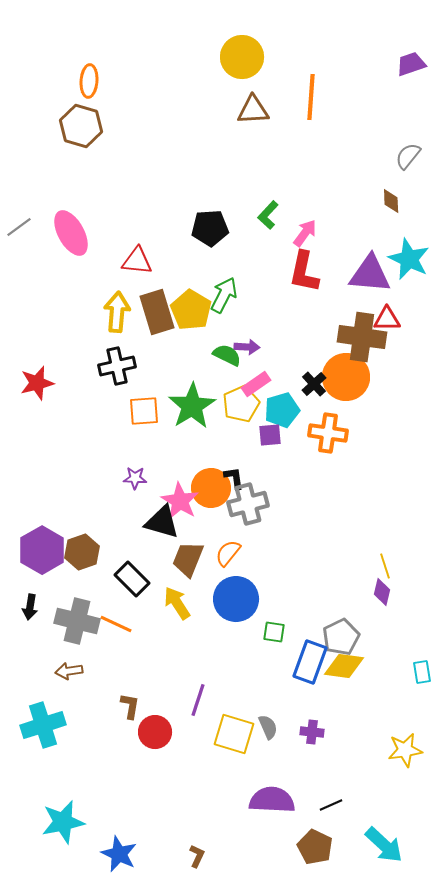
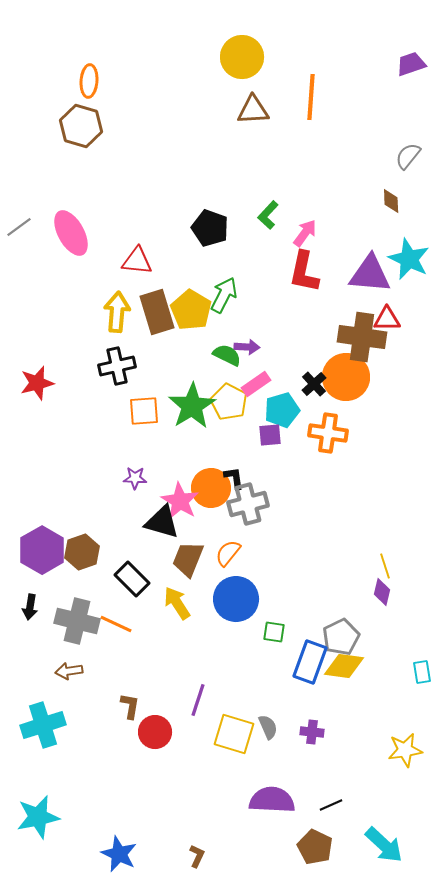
black pentagon at (210, 228): rotated 24 degrees clockwise
yellow pentagon at (241, 404): moved 12 px left, 2 px up; rotated 21 degrees counterclockwise
cyan star at (63, 822): moved 25 px left, 5 px up
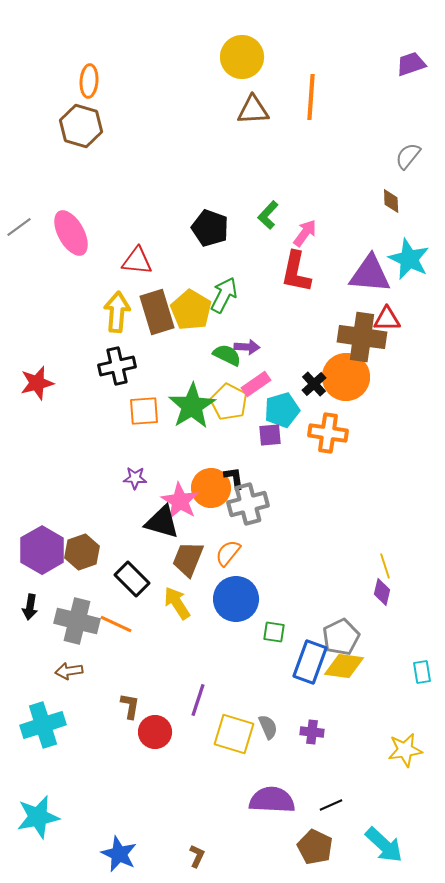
red L-shape at (304, 272): moved 8 px left
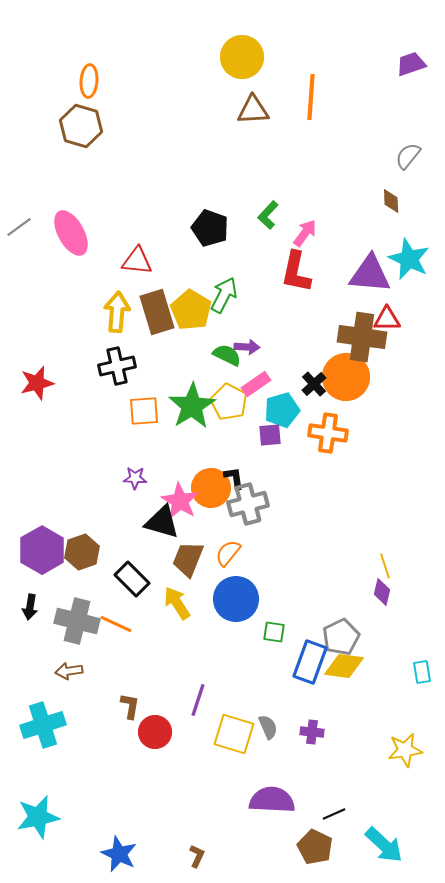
black line at (331, 805): moved 3 px right, 9 px down
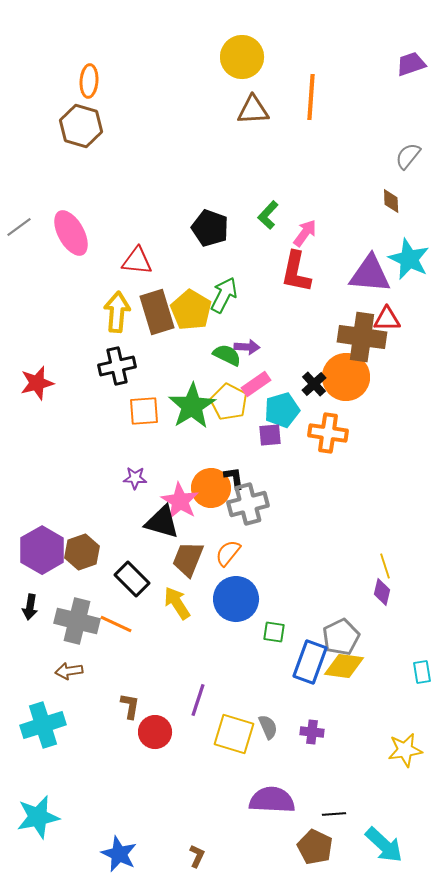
black line at (334, 814): rotated 20 degrees clockwise
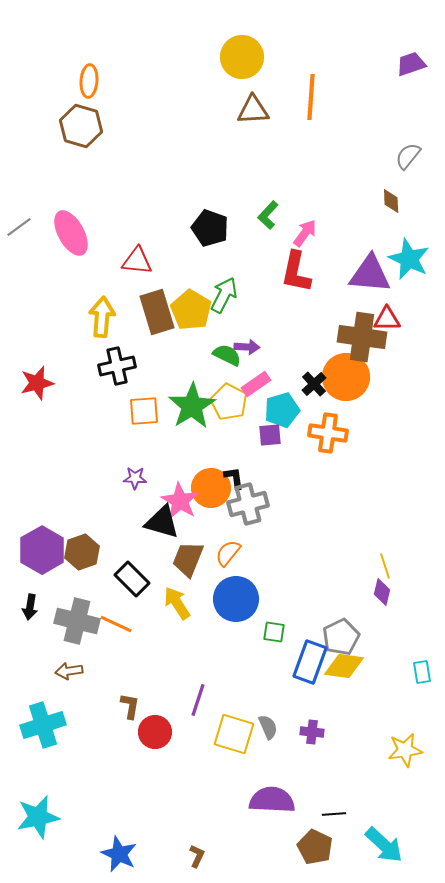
yellow arrow at (117, 312): moved 15 px left, 5 px down
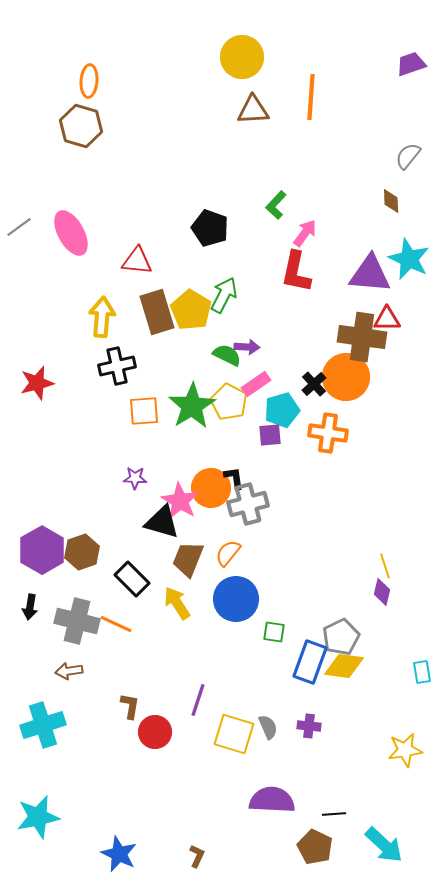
green L-shape at (268, 215): moved 8 px right, 10 px up
purple cross at (312, 732): moved 3 px left, 6 px up
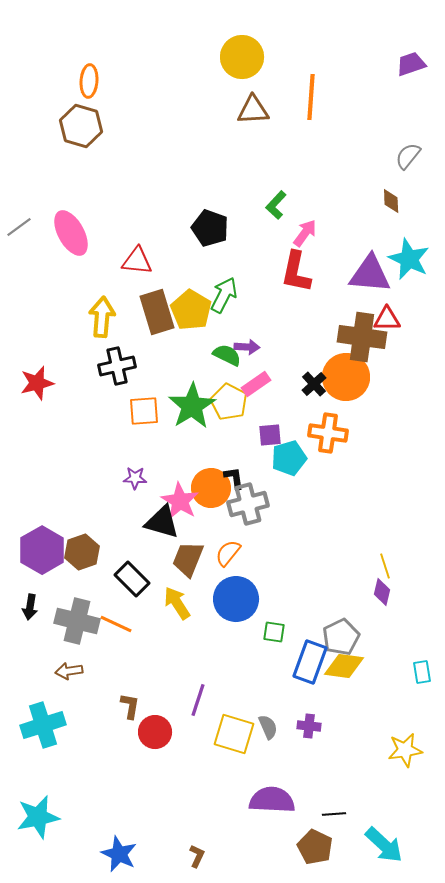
cyan pentagon at (282, 410): moved 7 px right, 48 px down
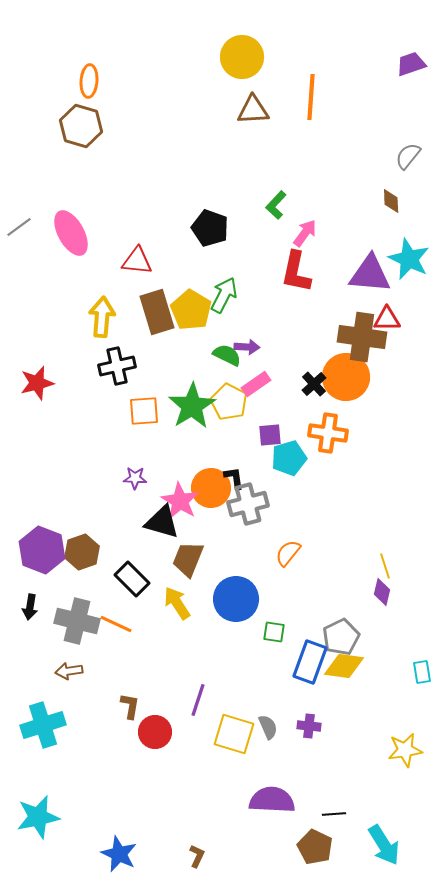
purple hexagon at (42, 550): rotated 9 degrees counterclockwise
orange semicircle at (228, 553): moved 60 px right
cyan arrow at (384, 845): rotated 15 degrees clockwise
